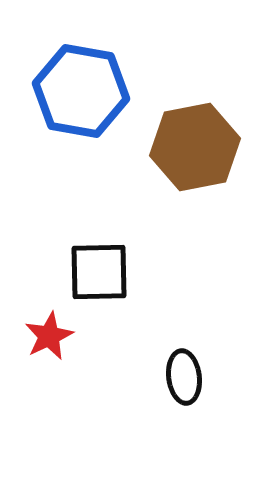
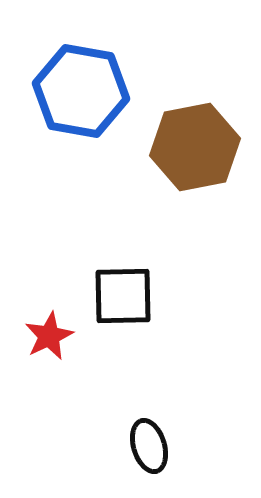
black square: moved 24 px right, 24 px down
black ellipse: moved 35 px left, 69 px down; rotated 10 degrees counterclockwise
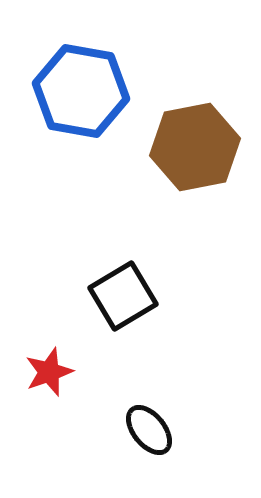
black square: rotated 30 degrees counterclockwise
red star: moved 36 px down; rotated 6 degrees clockwise
black ellipse: moved 16 px up; rotated 22 degrees counterclockwise
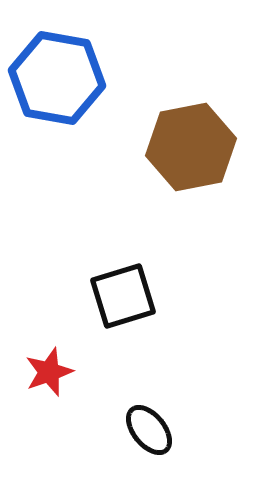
blue hexagon: moved 24 px left, 13 px up
brown hexagon: moved 4 px left
black square: rotated 14 degrees clockwise
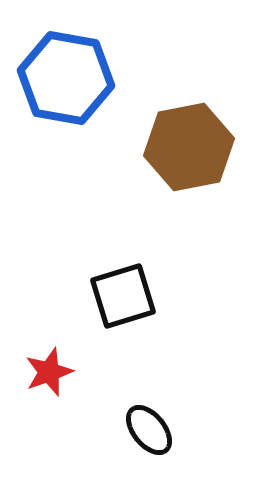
blue hexagon: moved 9 px right
brown hexagon: moved 2 px left
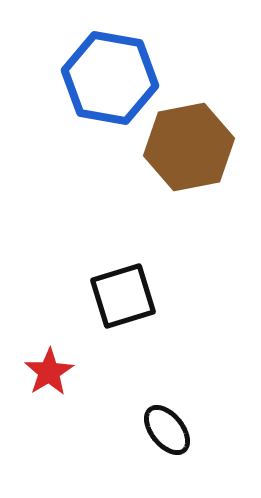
blue hexagon: moved 44 px right
red star: rotated 12 degrees counterclockwise
black ellipse: moved 18 px right
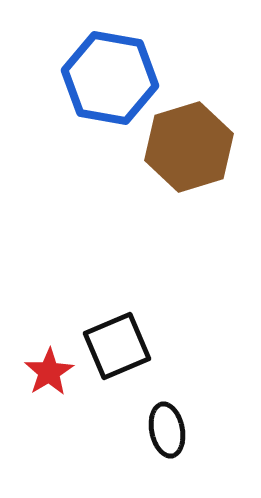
brown hexagon: rotated 6 degrees counterclockwise
black square: moved 6 px left, 50 px down; rotated 6 degrees counterclockwise
black ellipse: rotated 28 degrees clockwise
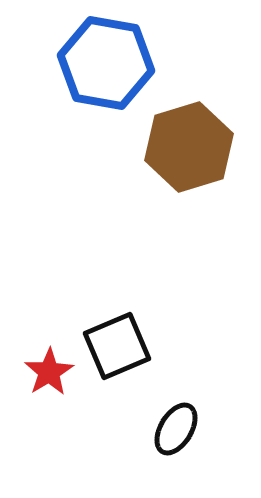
blue hexagon: moved 4 px left, 15 px up
black ellipse: moved 9 px right, 1 px up; rotated 42 degrees clockwise
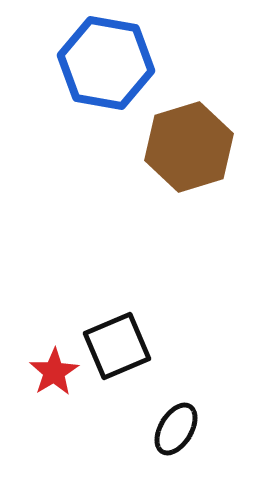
red star: moved 5 px right
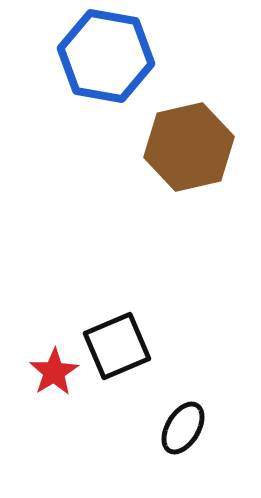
blue hexagon: moved 7 px up
brown hexagon: rotated 4 degrees clockwise
black ellipse: moved 7 px right, 1 px up
